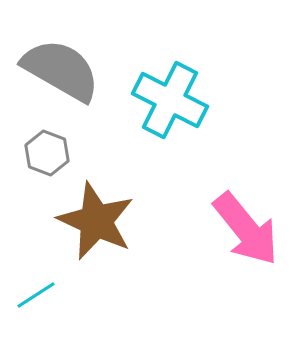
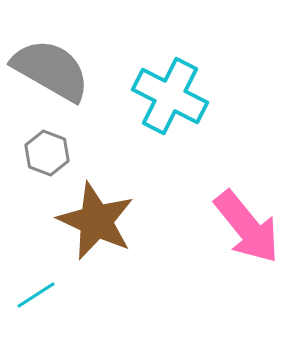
gray semicircle: moved 10 px left
cyan cross: moved 4 px up
pink arrow: moved 1 px right, 2 px up
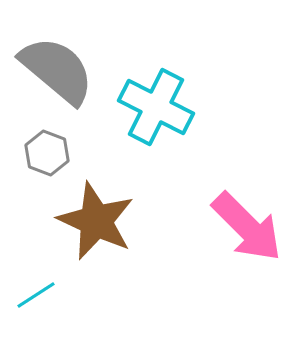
gray semicircle: moved 6 px right; rotated 10 degrees clockwise
cyan cross: moved 14 px left, 11 px down
pink arrow: rotated 6 degrees counterclockwise
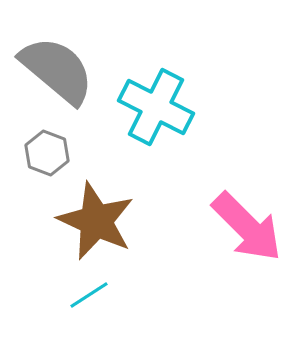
cyan line: moved 53 px right
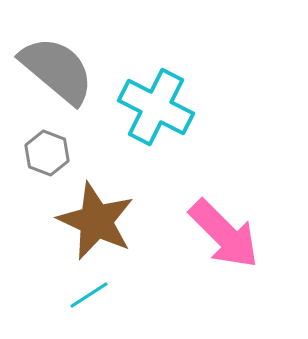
pink arrow: moved 23 px left, 7 px down
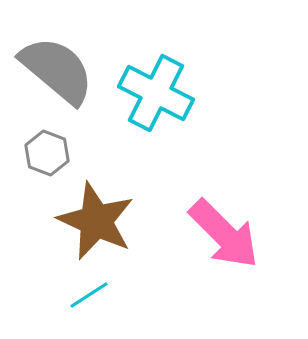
cyan cross: moved 14 px up
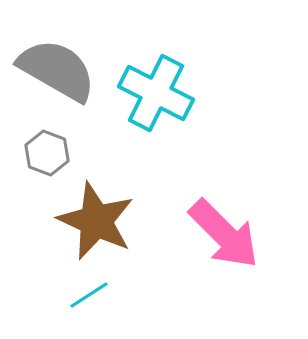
gray semicircle: rotated 10 degrees counterclockwise
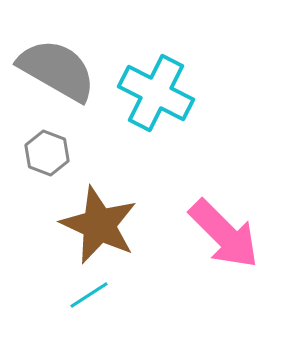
brown star: moved 3 px right, 4 px down
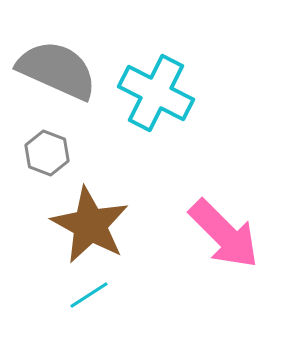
gray semicircle: rotated 6 degrees counterclockwise
brown star: moved 9 px left; rotated 4 degrees clockwise
